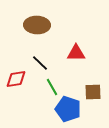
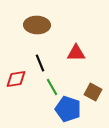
black line: rotated 24 degrees clockwise
brown square: rotated 30 degrees clockwise
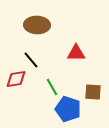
black line: moved 9 px left, 3 px up; rotated 18 degrees counterclockwise
brown square: rotated 24 degrees counterclockwise
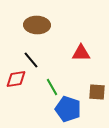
red triangle: moved 5 px right
brown square: moved 4 px right
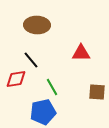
blue pentagon: moved 25 px left, 3 px down; rotated 30 degrees counterclockwise
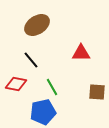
brown ellipse: rotated 35 degrees counterclockwise
red diamond: moved 5 px down; rotated 20 degrees clockwise
